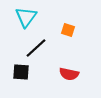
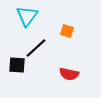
cyan triangle: moved 1 px right, 1 px up
orange square: moved 1 px left, 1 px down
black square: moved 4 px left, 7 px up
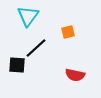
cyan triangle: moved 1 px right
orange square: moved 1 px right, 1 px down; rotated 32 degrees counterclockwise
red semicircle: moved 6 px right, 1 px down
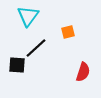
red semicircle: moved 8 px right, 3 px up; rotated 84 degrees counterclockwise
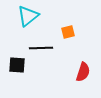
cyan triangle: rotated 15 degrees clockwise
black line: moved 5 px right; rotated 40 degrees clockwise
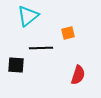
orange square: moved 1 px down
black square: moved 1 px left
red semicircle: moved 5 px left, 3 px down
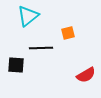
red semicircle: moved 8 px right; rotated 42 degrees clockwise
